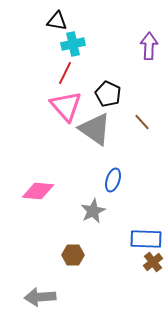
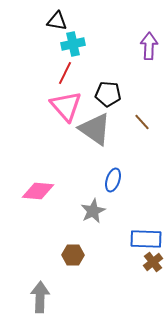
black pentagon: rotated 20 degrees counterclockwise
gray arrow: rotated 96 degrees clockwise
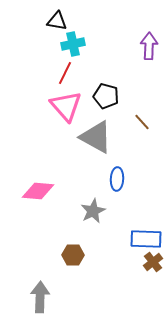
black pentagon: moved 2 px left, 2 px down; rotated 10 degrees clockwise
gray triangle: moved 1 px right, 8 px down; rotated 6 degrees counterclockwise
blue ellipse: moved 4 px right, 1 px up; rotated 15 degrees counterclockwise
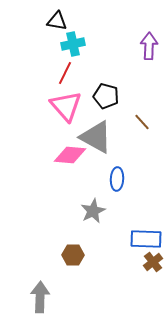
pink diamond: moved 32 px right, 36 px up
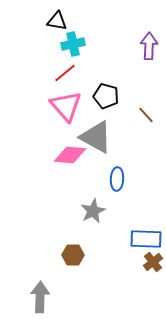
red line: rotated 25 degrees clockwise
brown line: moved 4 px right, 7 px up
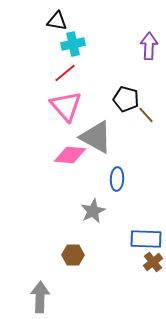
black pentagon: moved 20 px right, 3 px down
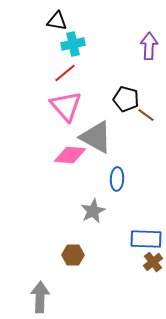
brown line: rotated 12 degrees counterclockwise
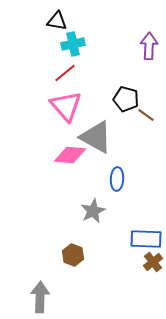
brown hexagon: rotated 20 degrees clockwise
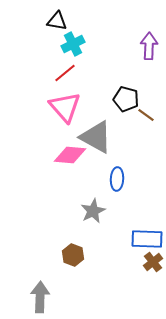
cyan cross: rotated 15 degrees counterclockwise
pink triangle: moved 1 px left, 1 px down
blue rectangle: moved 1 px right
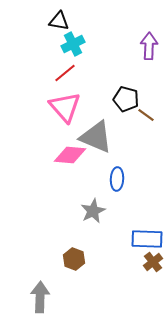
black triangle: moved 2 px right
gray triangle: rotated 6 degrees counterclockwise
brown hexagon: moved 1 px right, 4 px down
